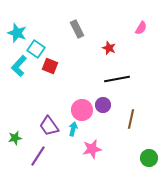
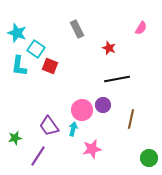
cyan L-shape: rotated 35 degrees counterclockwise
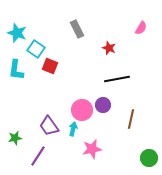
cyan L-shape: moved 3 px left, 4 px down
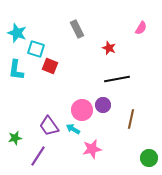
cyan square: rotated 18 degrees counterclockwise
cyan arrow: rotated 72 degrees counterclockwise
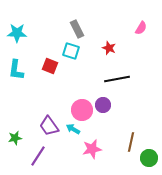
cyan star: rotated 18 degrees counterclockwise
cyan square: moved 35 px right, 2 px down
brown line: moved 23 px down
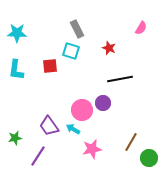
red square: rotated 28 degrees counterclockwise
black line: moved 3 px right
purple circle: moved 2 px up
brown line: rotated 18 degrees clockwise
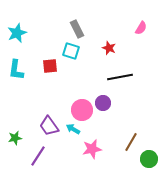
cyan star: rotated 24 degrees counterclockwise
black line: moved 2 px up
green circle: moved 1 px down
